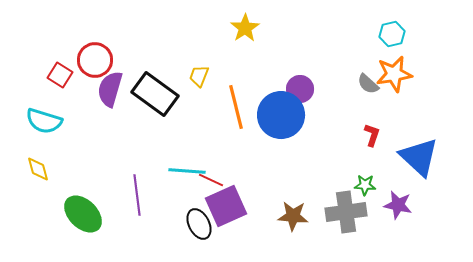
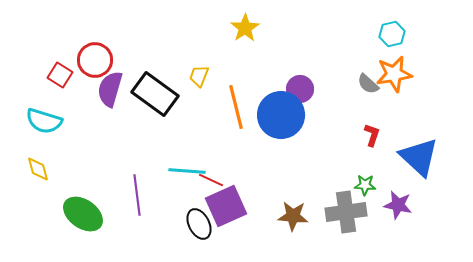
green ellipse: rotated 9 degrees counterclockwise
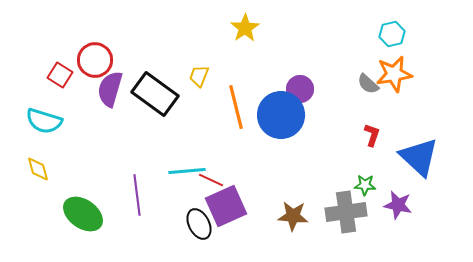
cyan line: rotated 9 degrees counterclockwise
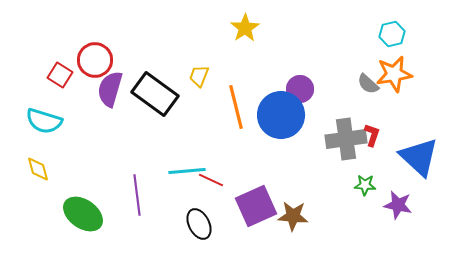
purple square: moved 30 px right
gray cross: moved 73 px up
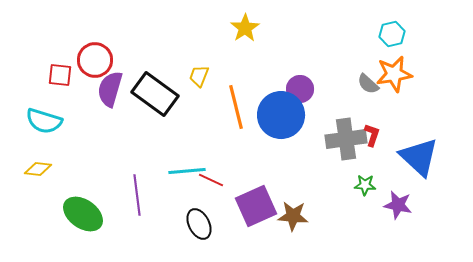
red square: rotated 25 degrees counterclockwise
yellow diamond: rotated 68 degrees counterclockwise
